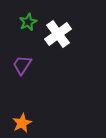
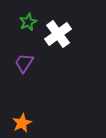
purple trapezoid: moved 2 px right, 2 px up
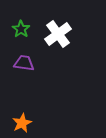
green star: moved 7 px left, 7 px down; rotated 12 degrees counterclockwise
purple trapezoid: rotated 65 degrees clockwise
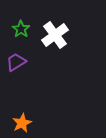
white cross: moved 3 px left, 1 px down
purple trapezoid: moved 8 px left, 1 px up; rotated 40 degrees counterclockwise
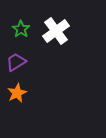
white cross: moved 1 px right, 4 px up
orange star: moved 5 px left, 30 px up
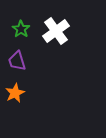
purple trapezoid: moved 1 px right, 1 px up; rotated 75 degrees counterclockwise
orange star: moved 2 px left
